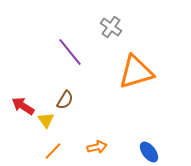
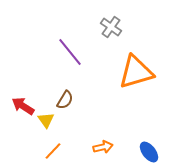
orange arrow: moved 6 px right
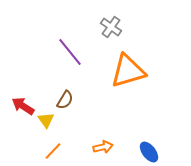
orange triangle: moved 8 px left, 1 px up
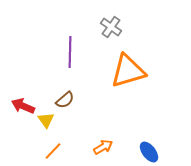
purple line: rotated 40 degrees clockwise
brown semicircle: rotated 18 degrees clockwise
red arrow: rotated 10 degrees counterclockwise
orange arrow: rotated 18 degrees counterclockwise
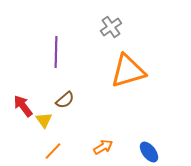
gray cross: rotated 20 degrees clockwise
purple line: moved 14 px left
red arrow: rotated 30 degrees clockwise
yellow triangle: moved 2 px left
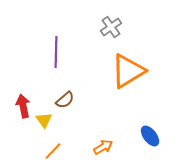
orange triangle: rotated 15 degrees counterclockwise
red arrow: rotated 25 degrees clockwise
blue ellipse: moved 1 px right, 16 px up
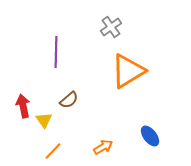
brown semicircle: moved 4 px right
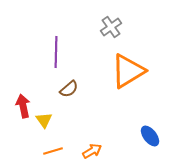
brown semicircle: moved 11 px up
orange arrow: moved 11 px left, 4 px down
orange line: rotated 30 degrees clockwise
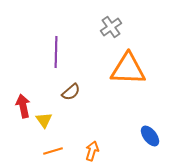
orange triangle: moved 2 px up; rotated 33 degrees clockwise
brown semicircle: moved 2 px right, 3 px down
orange arrow: rotated 42 degrees counterclockwise
